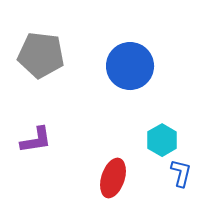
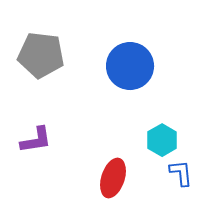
blue L-shape: rotated 20 degrees counterclockwise
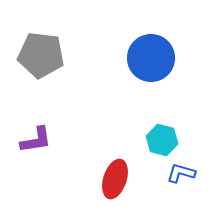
blue circle: moved 21 px right, 8 px up
cyan hexagon: rotated 16 degrees counterclockwise
blue L-shape: rotated 68 degrees counterclockwise
red ellipse: moved 2 px right, 1 px down
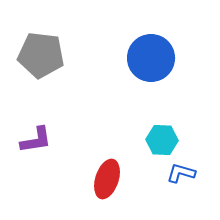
cyan hexagon: rotated 12 degrees counterclockwise
red ellipse: moved 8 px left
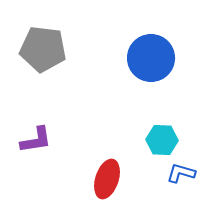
gray pentagon: moved 2 px right, 6 px up
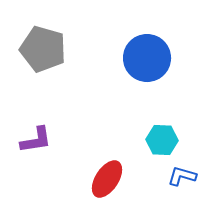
gray pentagon: rotated 9 degrees clockwise
blue circle: moved 4 px left
blue L-shape: moved 1 px right, 3 px down
red ellipse: rotated 15 degrees clockwise
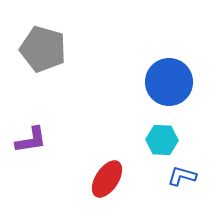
blue circle: moved 22 px right, 24 px down
purple L-shape: moved 5 px left
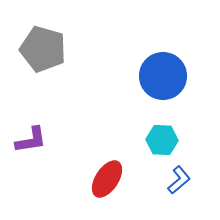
blue circle: moved 6 px left, 6 px up
blue L-shape: moved 3 px left, 4 px down; rotated 124 degrees clockwise
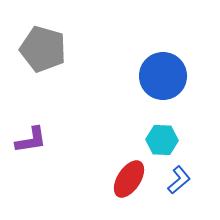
red ellipse: moved 22 px right
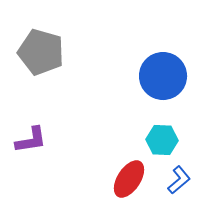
gray pentagon: moved 2 px left, 3 px down
